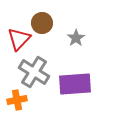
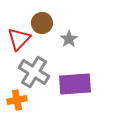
gray star: moved 7 px left, 1 px down
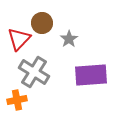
purple rectangle: moved 16 px right, 9 px up
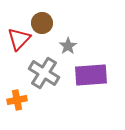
gray star: moved 1 px left, 7 px down
gray cross: moved 10 px right, 1 px down
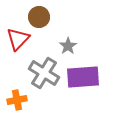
brown circle: moved 3 px left, 6 px up
red triangle: moved 1 px left
purple rectangle: moved 8 px left, 2 px down
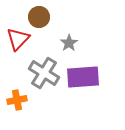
gray star: moved 1 px right, 3 px up
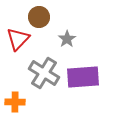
gray star: moved 2 px left, 4 px up
orange cross: moved 2 px left, 2 px down; rotated 12 degrees clockwise
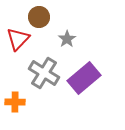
purple rectangle: moved 1 px right, 1 px down; rotated 36 degrees counterclockwise
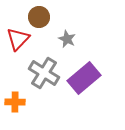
gray star: rotated 12 degrees counterclockwise
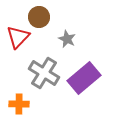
red triangle: moved 2 px up
orange cross: moved 4 px right, 2 px down
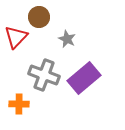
red triangle: moved 2 px left
gray cross: moved 2 px down; rotated 12 degrees counterclockwise
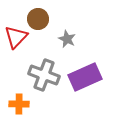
brown circle: moved 1 px left, 2 px down
purple rectangle: moved 1 px right, 1 px up; rotated 16 degrees clockwise
